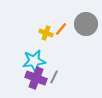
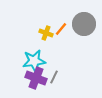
gray circle: moved 2 px left
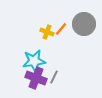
yellow cross: moved 1 px right, 1 px up
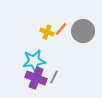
gray circle: moved 1 px left, 7 px down
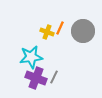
orange line: moved 1 px left, 1 px up; rotated 16 degrees counterclockwise
cyan star: moved 3 px left, 4 px up
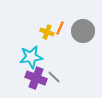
gray line: rotated 72 degrees counterclockwise
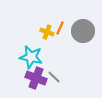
cyan star: rotated 20 degrees clockwise
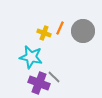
yellow cross: moved 3 px left, 1 px down
purple cross: moved 3 px right, 5 px down
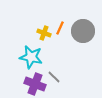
purple cross: moved 4 px left, 1 px down
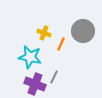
orange line: moved 1 px right, 16 px down
cyan star: moved 1 px left
gray line: rotated 72 degrees clockwise
